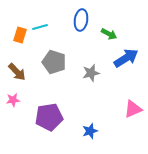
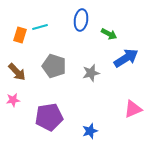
gray pentagon: moved 4 px down
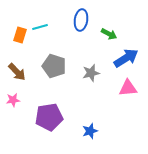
pink triangle: moved 5 px left, 21 px up; rotated 18 degrees clockwise
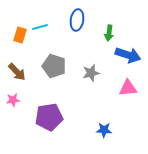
blue ellipse: moved 4 px left
green arrow: moved 1 px up; rotated 70 degrees clockwise
blue arrow: moved 2 px right, 3 px up; rotated 50 degrees clockwise
blue star: moved 14 px right, 1 px up; rotated 21 degrees clockwise
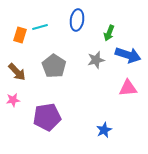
green arrow: rotated 14 degrees clockwise
gray pentagon: rotated 15 degrees clockwise
gray star: moved 5 px right, 13 px up
purple pentagon: moved 2 px left
blue star: rotated 28 degrees counterclockwise
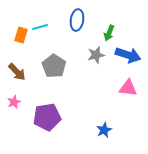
orange rectangle: moved 1 px right
gray star: moved 5 px up
pink triangle: rotated 12 degrees clockwise
pink star: moved 1 px right, 2 px down; rotated 16 degrees counterclockwise
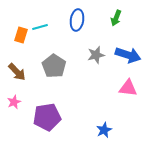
green arrow: moved 7 px right, 15 px up
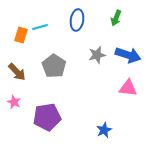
gray star: moved 1 px right
pink star: rotated 24 degrees counterclockwise
